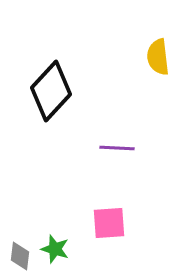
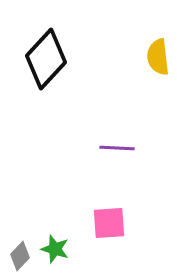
black diamond: moved 5 px left, 32 px up
gray diamond: rotated 36 degrees clockwise
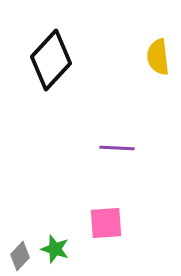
black diamond: moved 5 px right, 1 px down
pink square: moved 3 px left
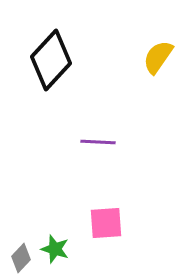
yellow semicircle: rotated 42 degrees clockwise
purple line: moved 19 px left, 6 px up
gray diamond: moved 1 px right, 2 px down
